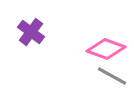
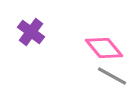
pink diamond: moved 2 px left, 1 px up; rotated 30 degrees clockwise
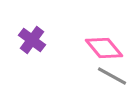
purple cross: moved 1 px right, 8 px down
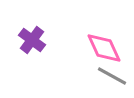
pink diamond: rotated 15 degrees clockwise
